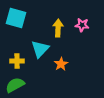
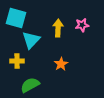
pink star: rotated 16 degrees counterclockwise
cyan triangle: moved 9 px left, 9 px up
green semicircle: moved 15 px right
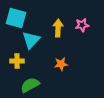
orange star: rotated 24 degrees clockwise
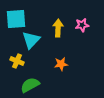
cyan square: moved 1 px down; rotated 20 degrees counterclockwise
yellow cross: rotated 24 degrees clockwise
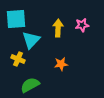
yellow cross: moved 1 px right, 2 px up
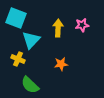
cyan square: moved 1 px up; rotated 25 degrees clockwise
green semicircle: rotated 108 degrees counterclockwise
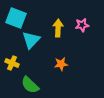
yellow cross: moved 6 px left, 4 px down
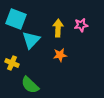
cyan square: moved 1 px down
pink star: moved 1 px left
orange star: moved 1 px left, 9 px up
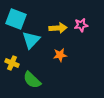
yellow arrow: rotated 84 degrees clockwise
green semicircle: moved 2 px right, 5 px up
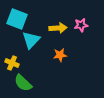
cyan square: moved 1 px right
green semicircle: moved 9 px left, 3 px down
